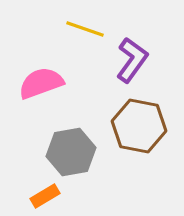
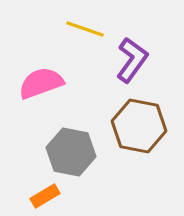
gray hexagon: rotated 21 degrees clockwise
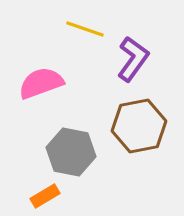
purple L-shape: moved 1 px right, 1 px up
brown hexagon: rotated 22 degrees counterclockwise
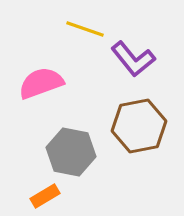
purple L-shape: rotated 105 degrees clockwise
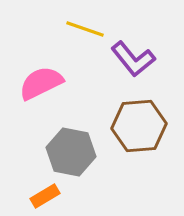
pink semicircle: rotated 6 degrees counterclockwise
brown hexagon: rotated 6 degrees clockwise
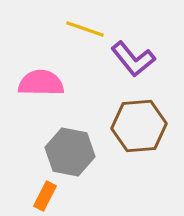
pink semicircle: rotated 27 degrees clockwise
gray hexagon: moved 1 px left
orange rectangle: rotated 32 degrees counterclockwise
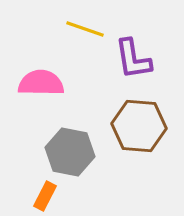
purple L-shape: rotated 30 degrees clockwise
brown hexagon: rotated 10 degrees clockwise
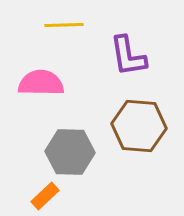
yellow line: moved 21 px left, 4 px up; rotated 21 degrees counterclockwise
purple L-shape: moved 5 px left, 3 px up
gray hexagon: rotated 9 degrees counterclockwise
orange rectangle: rotated 20 degrees clockwise
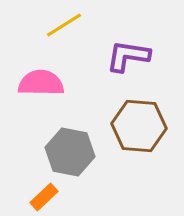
yellow line: rotated 30 degrees counterclockwise
purple L-shape: rotated 108 degrees clockwise
gray hexagon: rotated 9 degrees clockwise
orange rectangle: moved 1 px left, 1 px down
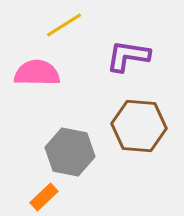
pink semicircle: moved 4 px left, 10 px up
